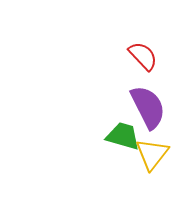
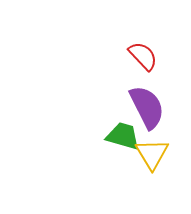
purple semicircle: moved 1 px left
yellow triangle: rotated 9 degrees counterclockwise
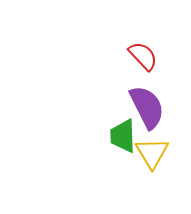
green trapezoid: rotated 108 degrees counterclockwise
yellow triangle: moved 1 px up
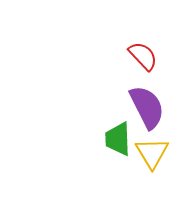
green trapezoid: moved 5 px left, 3 px down
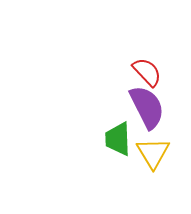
red semicircle: moved 4 px right, 16 px down
yellow triangle: moved 1 px right
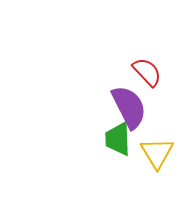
purple semicircle: moved 18 px left
yellow triangle: moved 4 px right
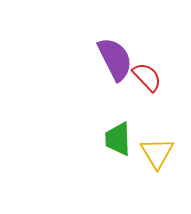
red semicircle: moved 5 px down
purple semicircle: moved 14 px left, 48 px up
